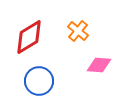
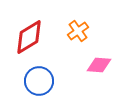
orange cross: rotated 15 degrees clockwise
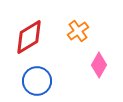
pink diamond: rotated 65 degrees counterclockwise
blue circle: moved 2 px left
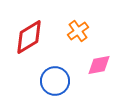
pink diamond: rotated 50 degrees clockwise
blue circle: moved 18 px right
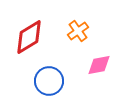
blue circle: moved 6 px left
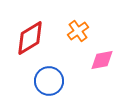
red diamond: moved 1 px right, 1 px down
pink diamond: moved 3 px right, 5 px up
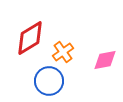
orange cross: moved 15 px left, 21 px down
pink diamond: moved 3 px right
